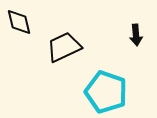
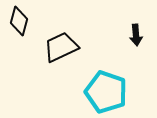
black diamond: moved 1 px up; rotated 28 degrees clockwise
black trapezoid: moved 3 px left
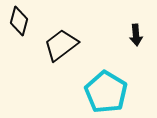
black trapezoid: moved 2 px up; rotated 12 degrees counterclockwise
cyan pentagon: rotated 12 degrees clockwise
